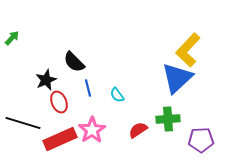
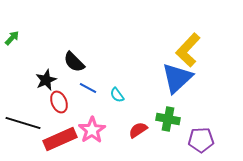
blue line: rotated 48 degrees counterclockwise
green cross: rotated 15 degrees clockwise
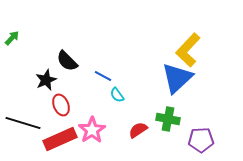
black semicircle: moved 7 px left, 1 px up
blue line: moved 15 px right, 12 px up
red ellipse: moved 2 px right, 3 px down
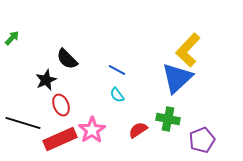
black semicircle: moved 2 px up
blue line: moved 14 px right, 6 px up
purple pentagon: moved 1 px right; rotated 20 degrees counterclockwise
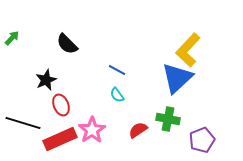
black semicircle: moved 15 px up
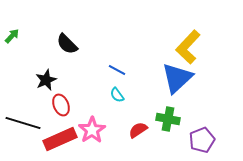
green arrow: moved 2 px up
yellow L-shape: moved 3 px up
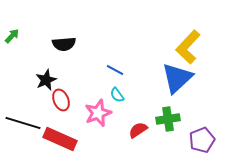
black semicircle: moved 3 px left; rotated 50 degrees counterclockwise
blue line: moved 2 px left
red ellipse: moved 5 px up
green cross: rotated 20 degrees counterclockwise
pink star: moved 6 px right, 17 px up; rotated 12 degrees clockwise
red rectangle: rotated 48 degrees clockwise
